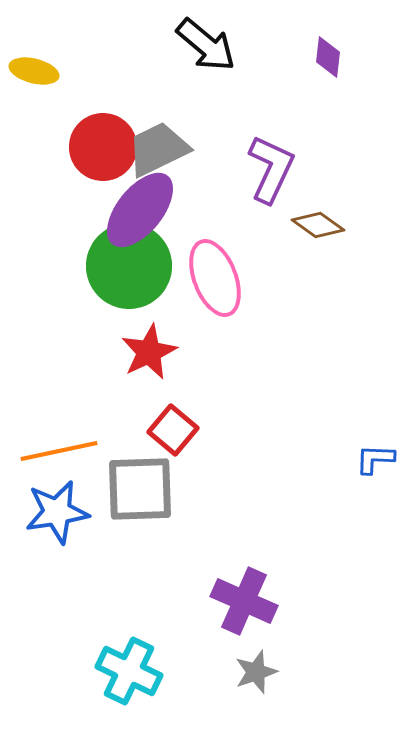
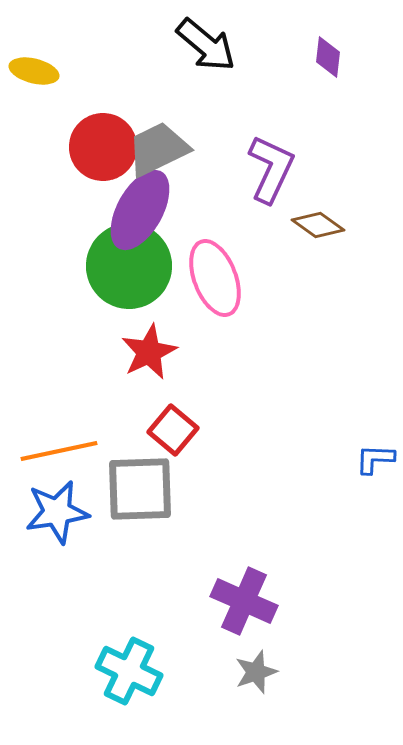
purple ellipse: rotated 10 degrees counterclockwise
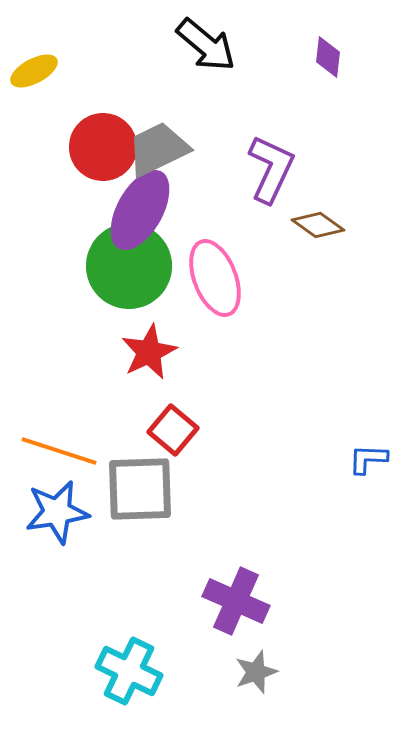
yellow ellipse: rotated 42 degrees counterclockwise
orange line: rotated 30 degrees clockwise
blue L-shape: moved 7 px left
purple cross: moved 8 px left
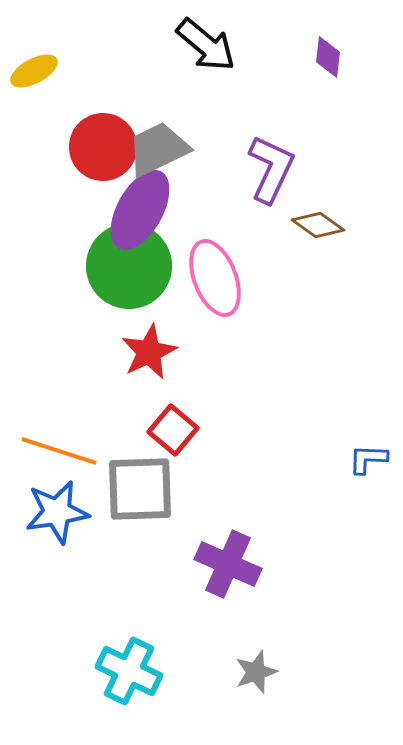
purple cross: moved 8 px left, 37 px up
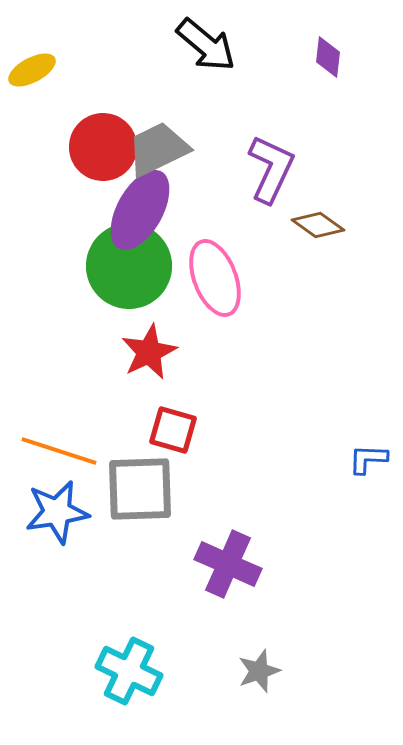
yellow ellipse: moved 2 px left, 1 px up
red square: rotated 24 degrees counterclockwise
gray star: moved 3 px right, 1 px up
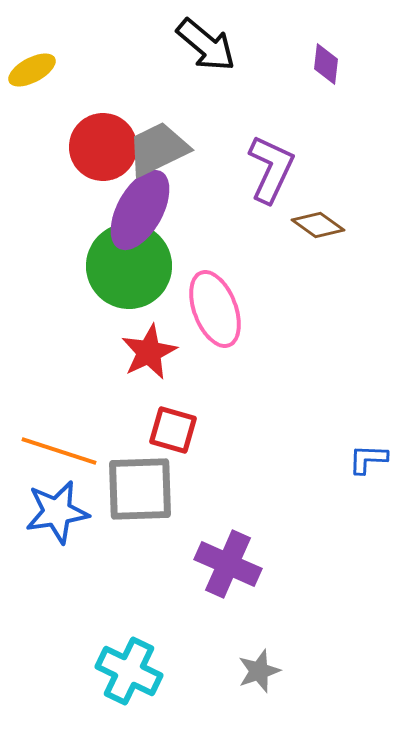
purple diamond: moved 2 px left, 7 px down
pink ellipse: moved 31 px down
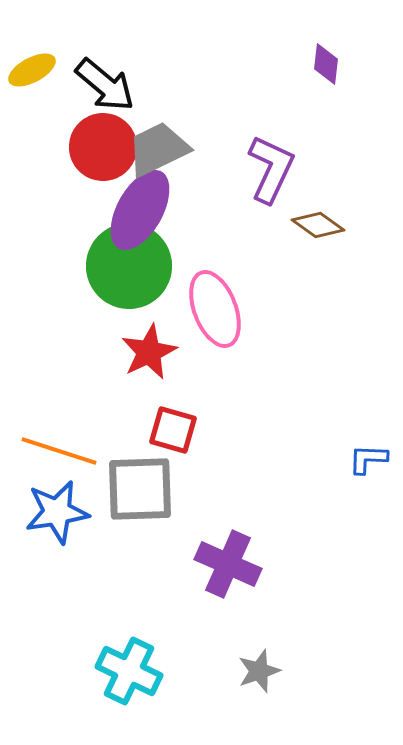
black arrow: moved 101 px left, 40 px down
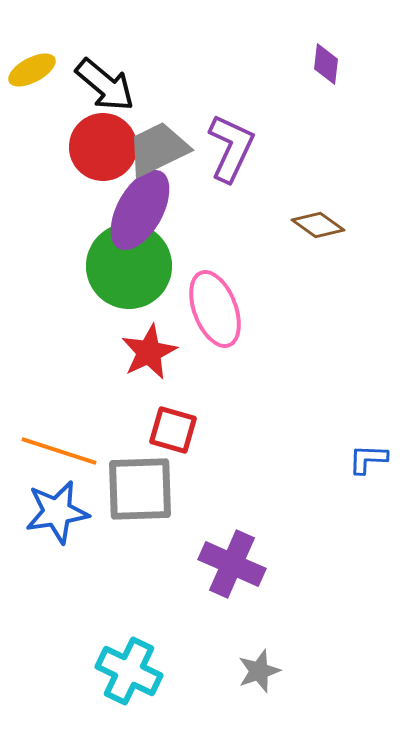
purple L-shape: moved 40 px left, 21 px up
purple cross: moved 4 px right
